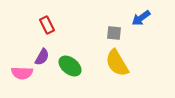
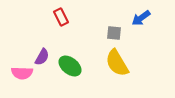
red rectangle: moved 14 px right, 8 px up
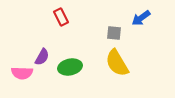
green ellipse: moved 1 px down; rotated 50 degrees counterclockwise
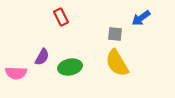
gray square: moved 1 px right, 1 px down
pink semicircle: moved 6 px left
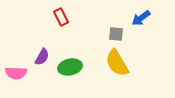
gray square: moved 1 px right
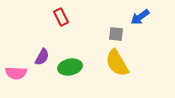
blue arrow: moved 1 px left, 1 px up
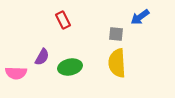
red rectangle: moved 2 px right, 3 px down
yellow semicircle: rotated 28 degrees clockwise
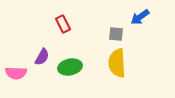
red rectangle: moved 4 px down
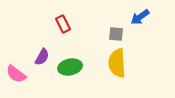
pink semicircle: moved 1 px down; rotated 35 degrees clockwise
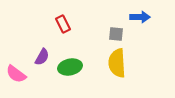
blue arrow: rotated 144 degrees counterclockwise
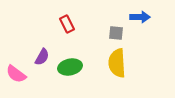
red rectangle: moved 4 px right
gray square: moved 1 px up
